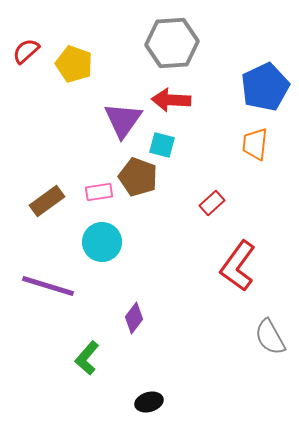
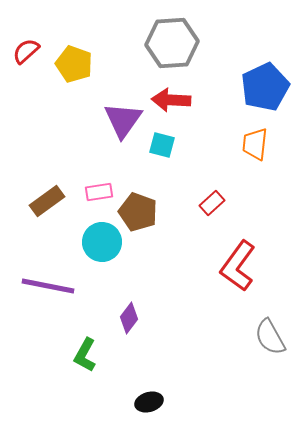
brown pentagon: moved 35 px down
purple line: rotated 6 degrees counterclockwise
purple diamond: moved 5 px left
green L-shape: moved 2 px left, 3 px up; rotated 12 degrees counterclockwise
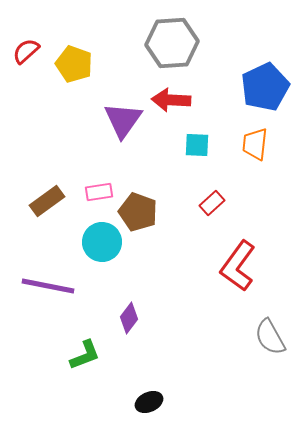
cyan square: moved 35 px right; rotated 12 degrees counterclockwise
green L-shape: rotated 140 degrees counterclockwise
black ellipse: rotated 8 degrees counterclockwise
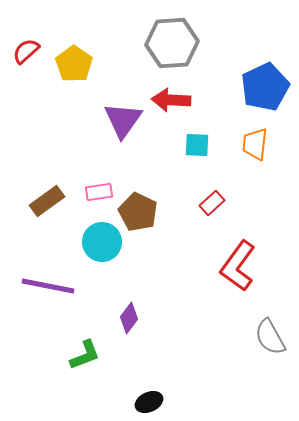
yellow pentagon: rotated 15 degrees clockwise
brown pentagon: rotated 6 degrees clockwise
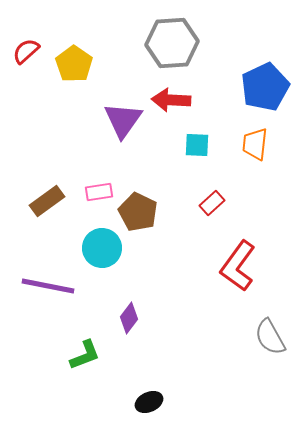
cyan circle: moved 6 px down
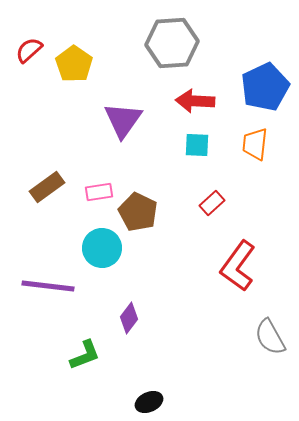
red semicircle: moved 3 px right, 1 px up
red arrow: moved 24 px right, 1 px down
brown rectangle: moved 14 px up
purple line: rotated 4 degrees counterclockwise
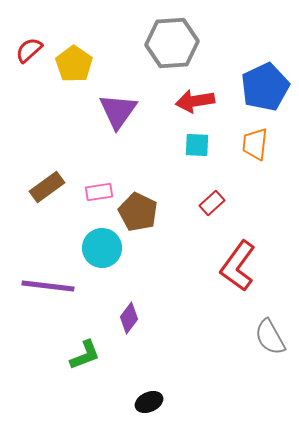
red arrow: rotated 12 degrees counterclockwise
purple triangle: moved 5 px left, 9 px up
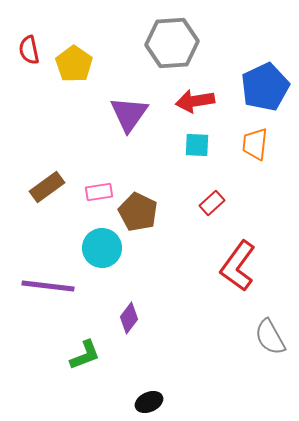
red semicircle: rotated 60 degrees counterclockwise
purple triangle: moved 11 px right, 3 px down
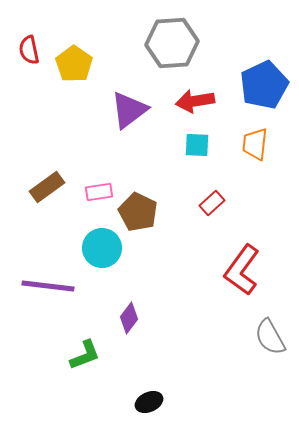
blue pentagon: moved 1 px left, 2 px up
purple triangle: moved 4 px up; rotated 18 degrees clockwise
red L-shape: moved 4 px right, 4 px down
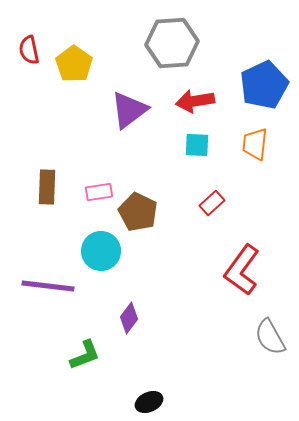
brown rectangle: rotated 52 degrees counterclockwise
cyan circle: moved 1 px left, 3 px down
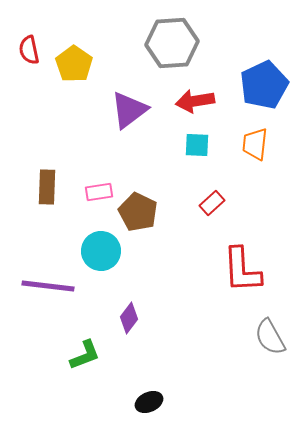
red L-shape: rotated 39 degrees counterclockwise
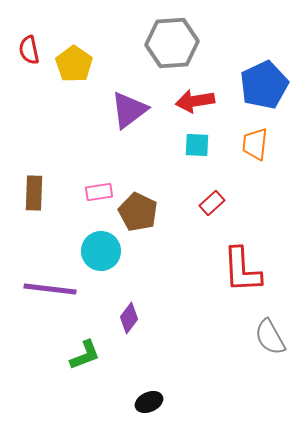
brown rectangle: moved 13 px left, 6 px down
purple line: moved 2 px right, 3 px down
